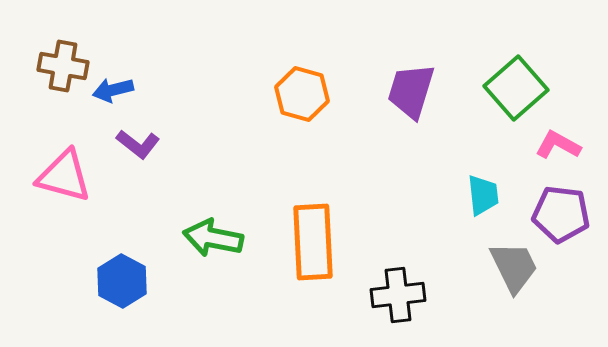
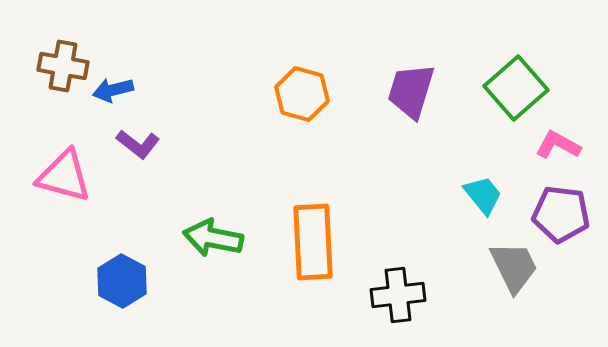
cyan trapezoid: rotated 33 degrees counterclockwise
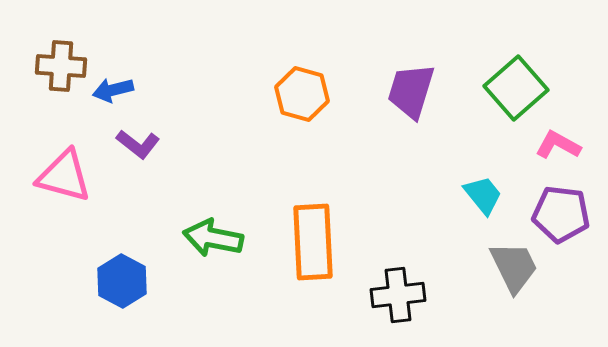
brown cross: moved 2 px left; rotated 6 degrees counterclockwise
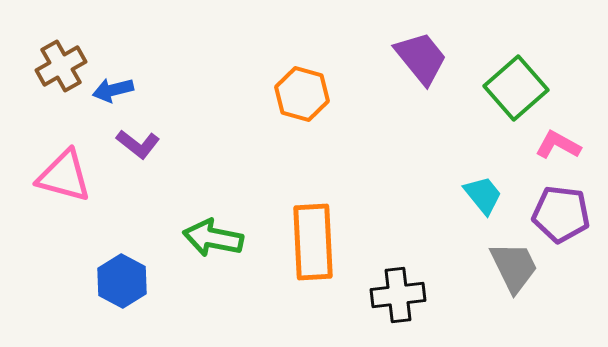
brown cross: rotated 33 degrees counterclockwise
purple trapezoid: moved 10 px right, 33 px up; rotated 124 degrees clockwise
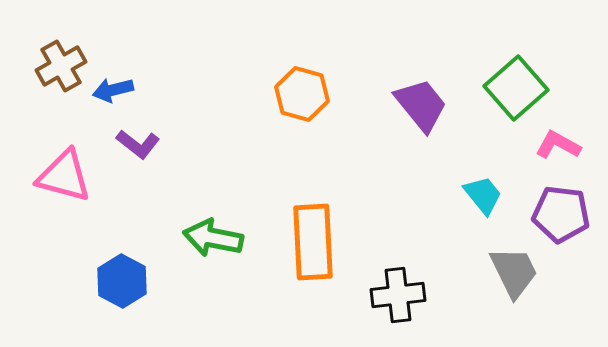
purple trapezoid: moved 47 px down
gray trapezoid: moved 5 px down
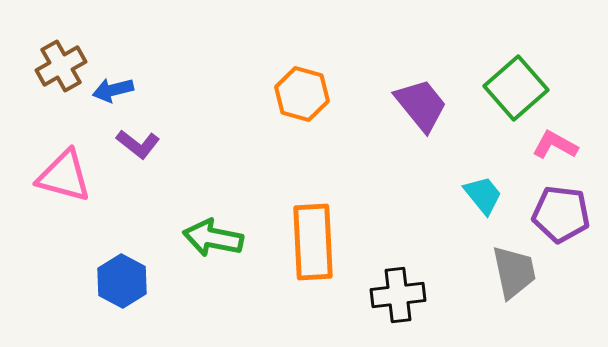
pink L-shape: moved 3 px left
gray trapezoid: rotated 14 degrees clockwise
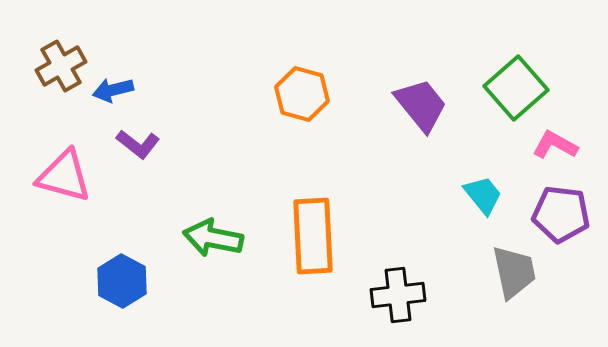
orange rectangle: moved 6 px up
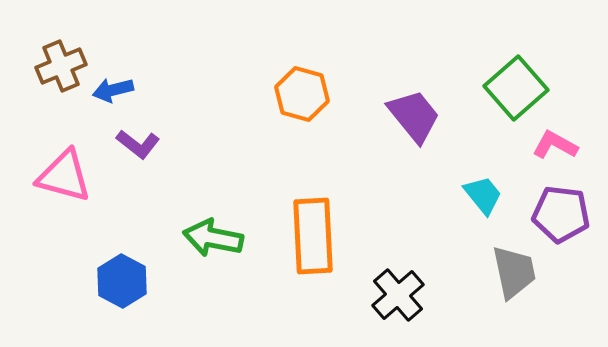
brown cross: rotated 6 degrees clockwise
purple trapezoid: moved 7 px left, 11 px down
black cross: rotated 34 degrees counterclockwise
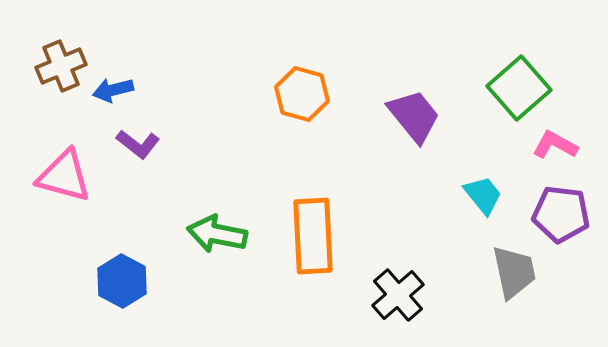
green square: moved 3 px right
green arrow: moved 4 px right, 4 px up
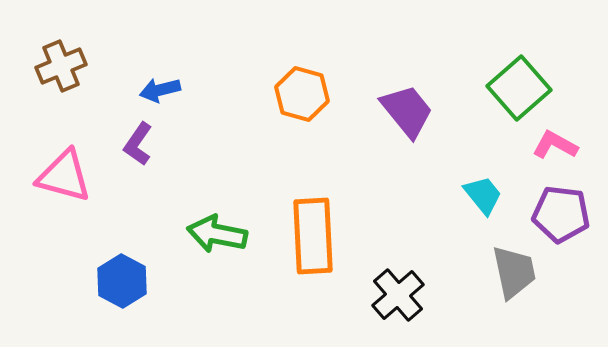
blue arrow: moved 47 px right
purple trapezoid: moved 7 px left, 5 px up
purple L-shape: rotated 87 degrees clockwise
